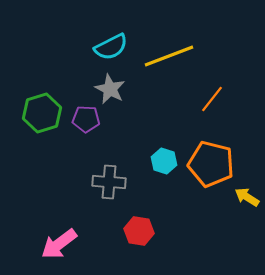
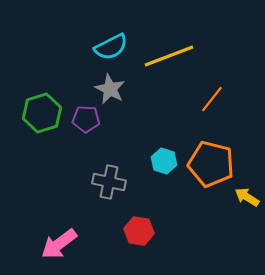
gray cross: rotated 8 degrees clockwise
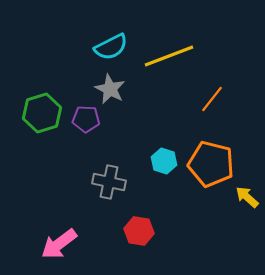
yellow arrow: rotated 10 degrees clockwise
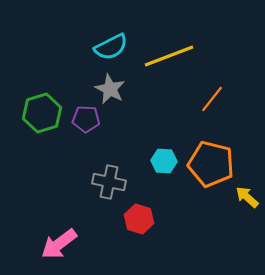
cyan hexagon: rotated 15 degrees counterclockwise
red hexagon: moved 12 px up; rotated 8 degrees clockwise
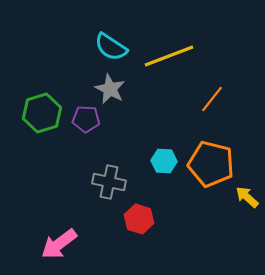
cyan semicircle: rotated 60 degrees clockwise
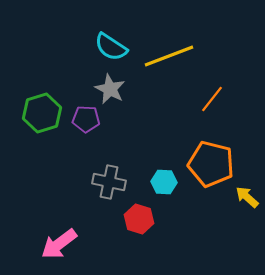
cyan hexagon: moved 21 px down
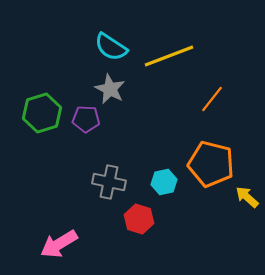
cyan hexagon: rotated 15 degrees counterclockwise
pink arrow: rotated 6 degrees clockwise
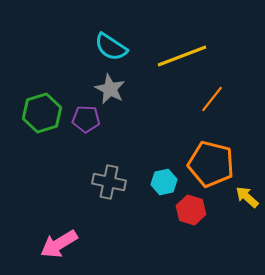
yellow line: moved 13 px right
red hexagon: moved 52 px right, 9 px up
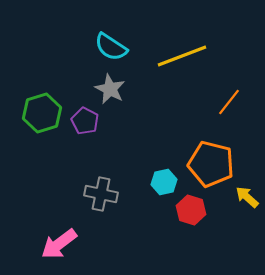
orange line: moved 17 px right, 3 px down
purple pentagon: moved 1 px left, 2 px down; rotated 24 degrees clockwise
gray cross: moved 8 px left, 12 px down
pink arrow: rotated 6 degrees counterclockwise
